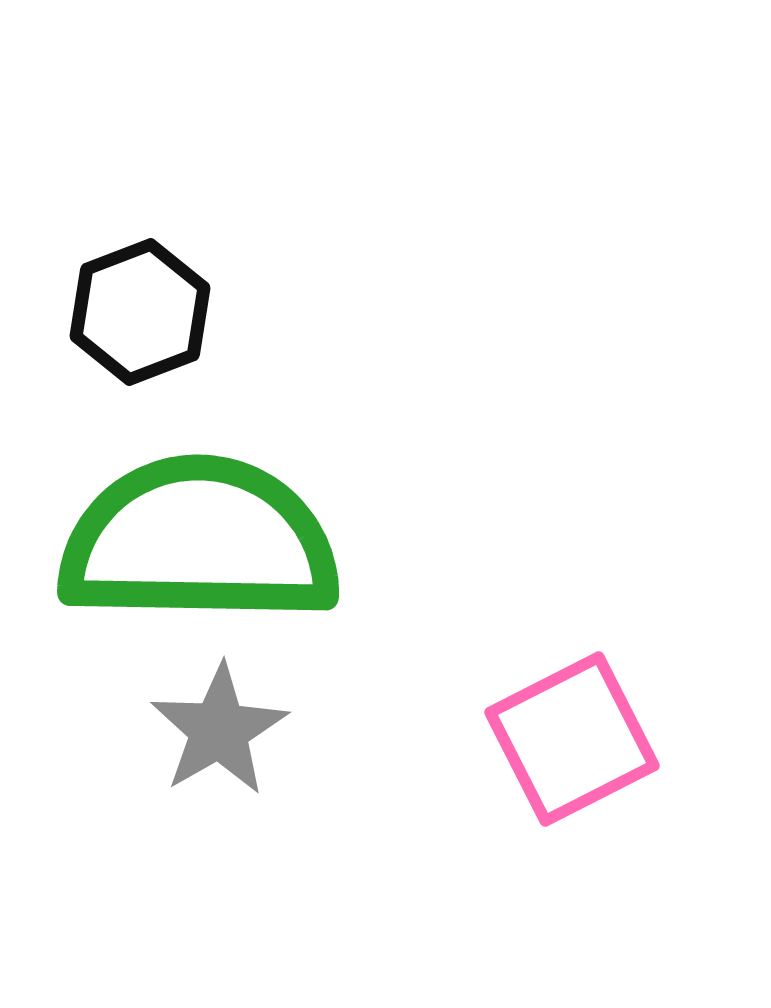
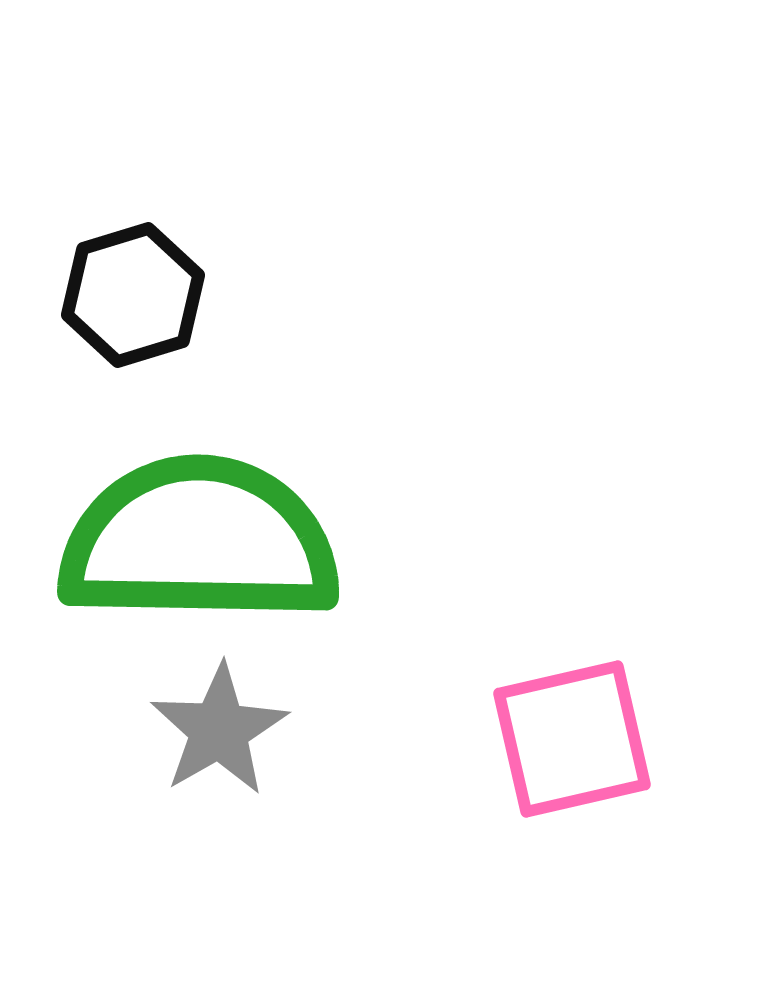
black hexagon: moved 7 px left, 17 px up; rotated 4 degrees clockwise
pink square: rotated 14 degrees clockwise
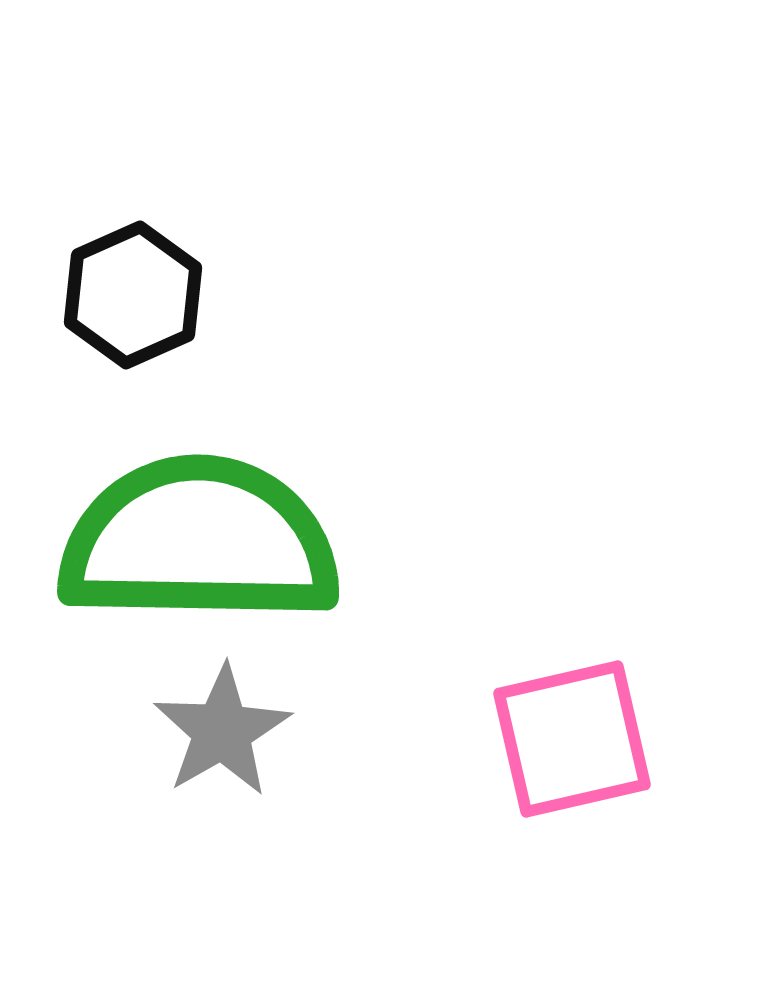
black hexagon: rotated 7 degrees counterclockwise
gray star: moved 3 px right, 1 px down
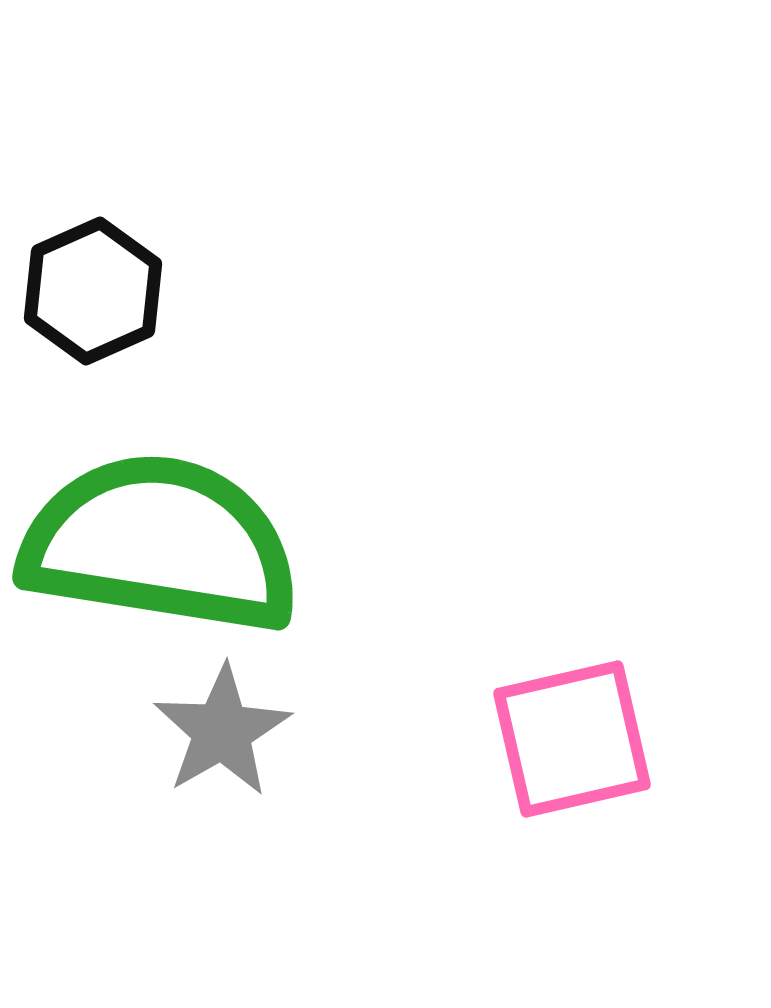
black hexagon: moved 40 px left, 4 px up
green semicircle: moved 39 px left, 3 px down; rotated 8 degrees clockwise
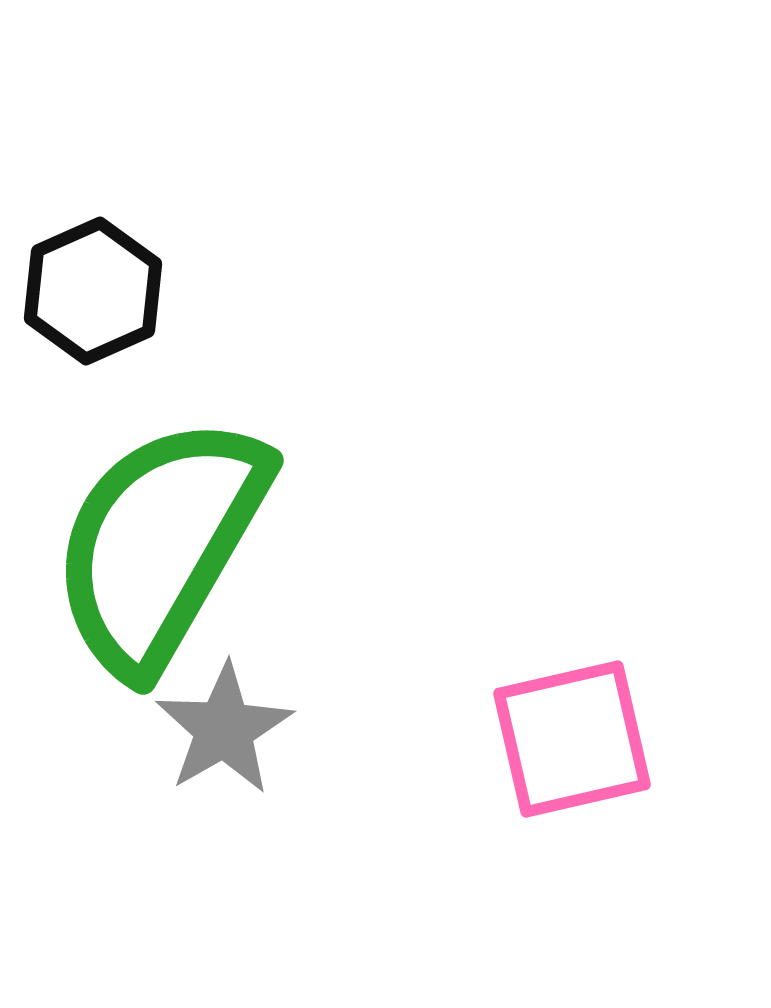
green semicircle: rotated 69 degrees counterclockwise
gray star: moved 2 px right, 2 px up
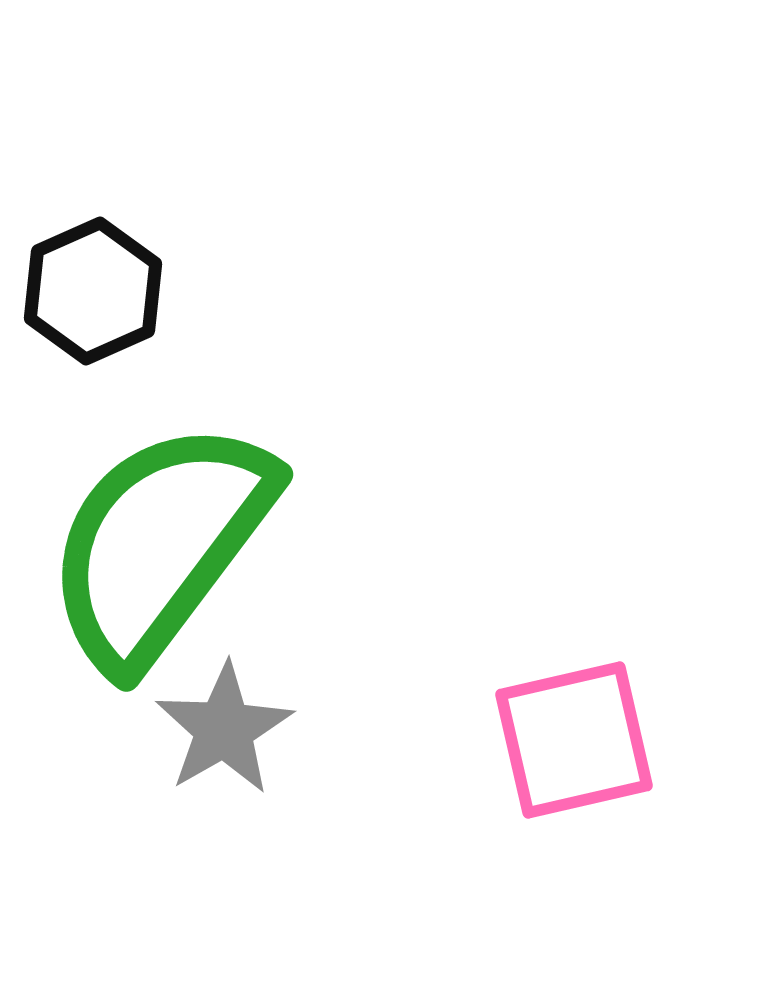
green semicircle: rotated 7 degrees clockwise
pink square: moved 2 px right, 1 px down
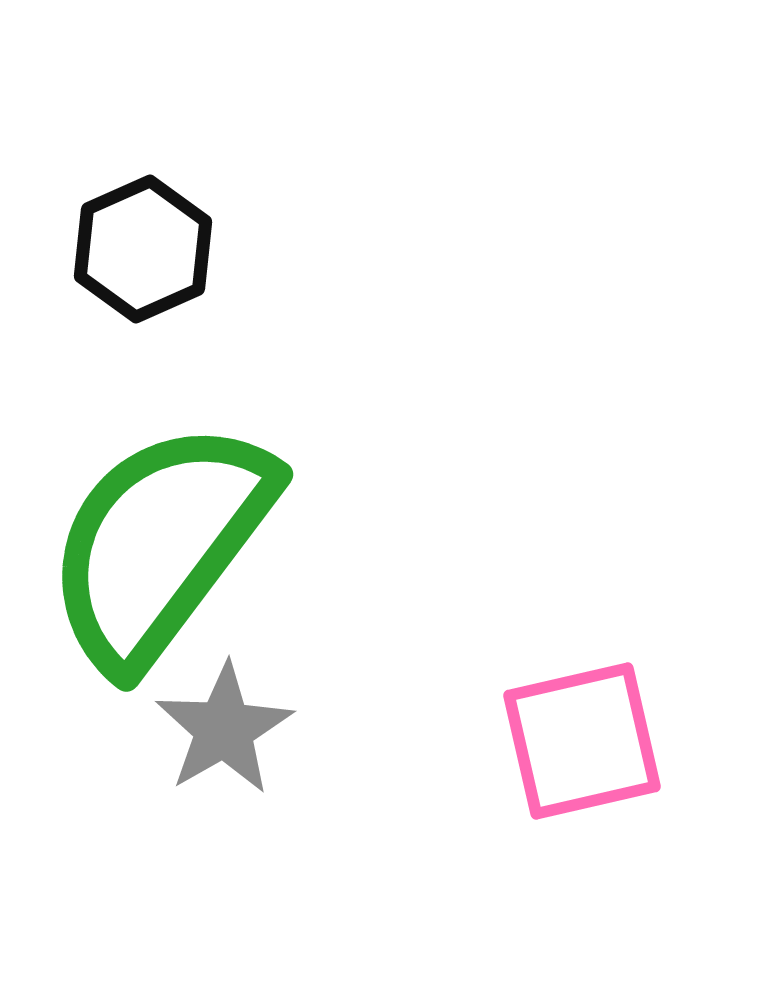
black hexagon: moved 50 px right, 42 px up
pink square: moved 8 px right, 1 px down
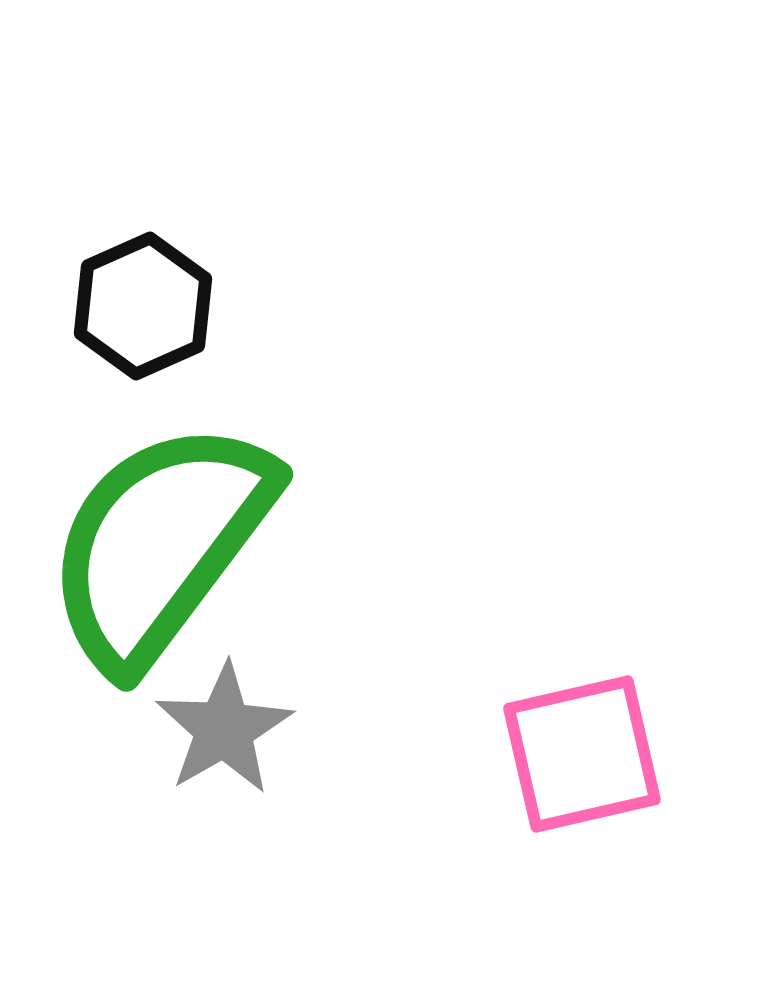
black hexagon: moved 57 px down
pink square: moved 13 px down
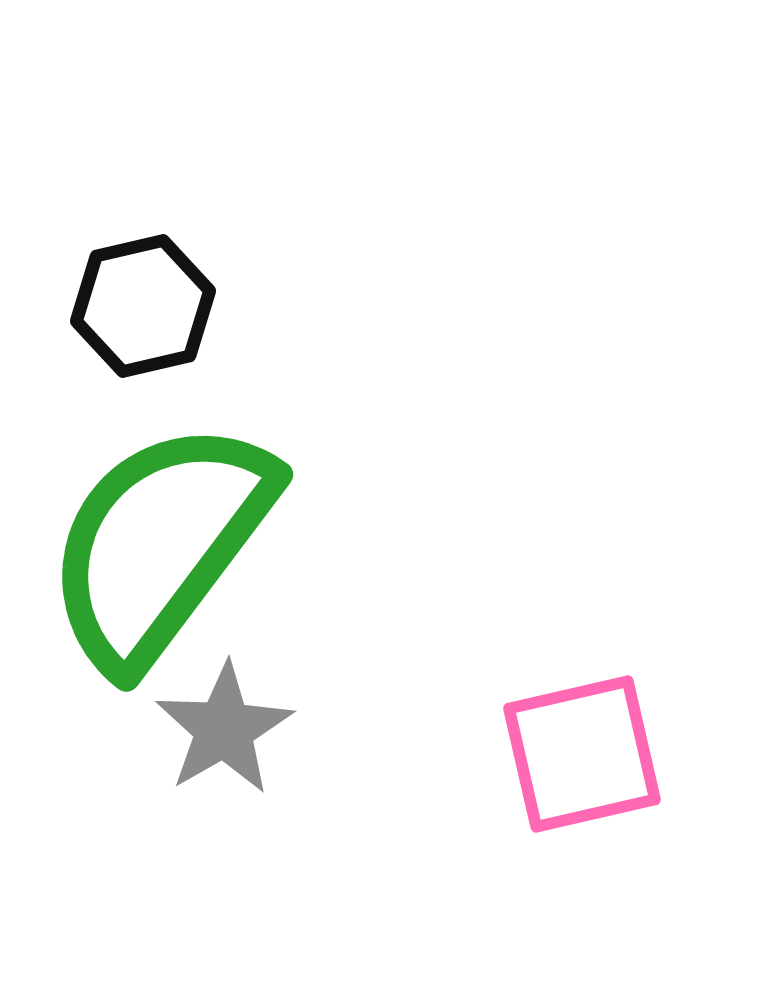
black hexagon: rotated 11 degrees clockwise
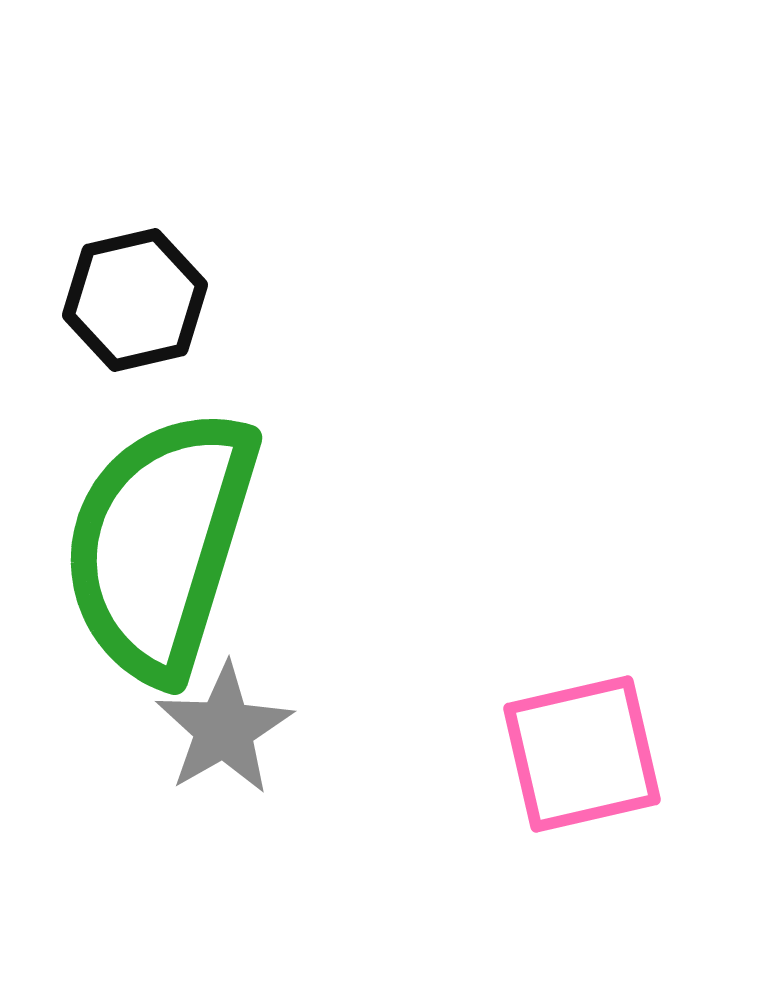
black hexagon: moved 8 px left, 6 px up
green semicircle: rotated 20 degrees counterclockwise
